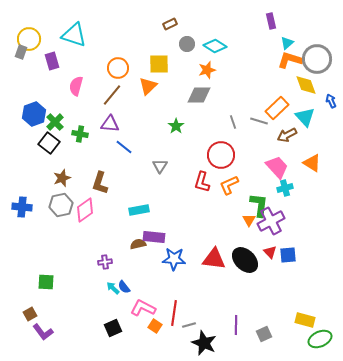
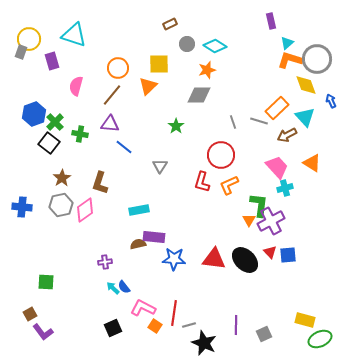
brown star at (62, 178): rotated 12 degrees counterclockwise
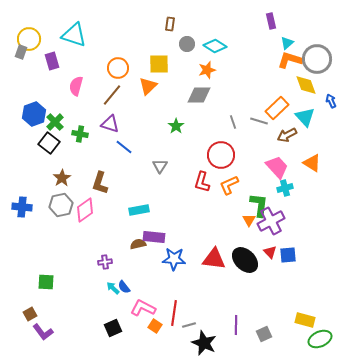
brown rectangle at (170, 24): rotated 56 degrees counterclockwise
purple triangle at (110, 124): rotated 12 degrees clockwise
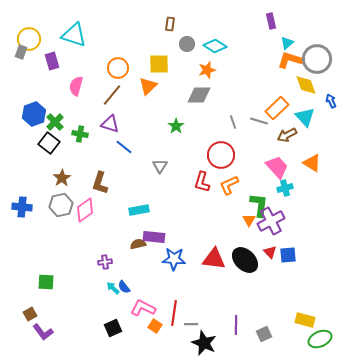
gray line at (189, 325): moved 2 px right, 1 px up; rotated 16 degrees clockwise
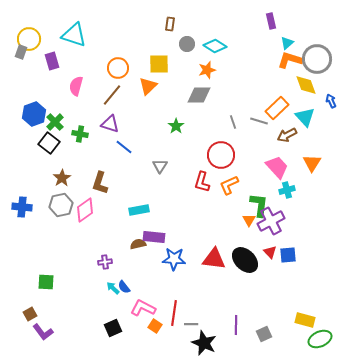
orange triangle at (312, 163): rotated 30 degrees clockwise
cyan cross at (285, 188): moved 2 px right, 2 px down
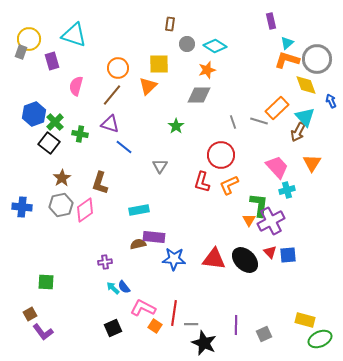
orange L-shape at (290, 60): moved 3 px left
brown arrow at (287, 135): moved 11 px right, 3 px up; rotated 36 degrees counterclockwise
